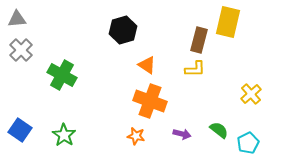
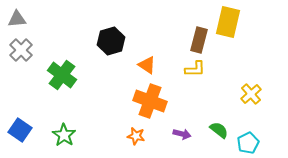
black hexagon: moved 12 px left, 11 px down
green cross: rotated 8 degrees clockwise
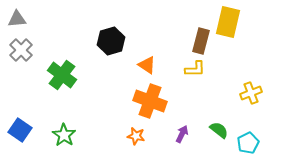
brown rectangle: moved 2 px right, 1 px down
yellow cross: moved 1 px up; rotated 20 degrees clockwise
purple arrow: rotated 78 degrees counterclockwise
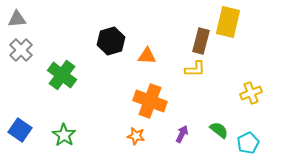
orange triangle: moved 9 px up; rotated 30 degrees counterclockwise
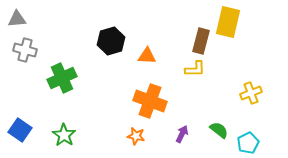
gray cross: moved 4 px right; rotated 30 degrees counterclockwise
green cross: moved 3 px down; rotated 28 degrees clockwise
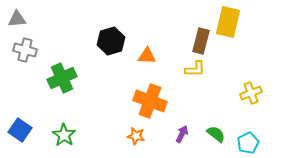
green semicircle: moved 3 px left, 4 px down
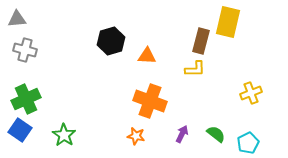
green cross: moved 36 px left, 21 px down
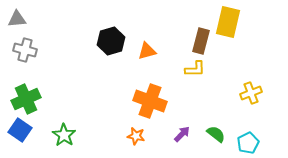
orange triangle: moved 5 px up; rotated 18 degrees counterclockwise
purple arrow: rotated 18 degrees clockwise
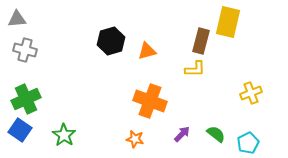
orange star: moved 1 px left, 3 px down
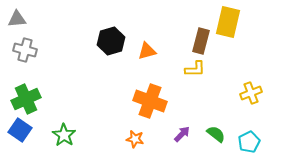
cyan pentagon: moved 1 px right, 1 px up
